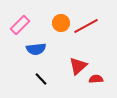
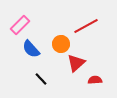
orange circle: moved 21 px down
blue semicircle: moved 5 px left; rotated 54 degrees clockwise
red triangle: moved 2 px left, 3 px up
red semicircle: moved 1 px left, 1 px down
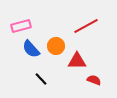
pink rectangle: moved 1 px right, 1 px down; rotated 30 degrees clockwise
orange circle: moved 5 px left, 2 px down
red triangle: moved 1 px right, 2 px up; rotated 42 degrees clockwise
red semicircle: moved 1 px left; rotated 24 degrees clockwise
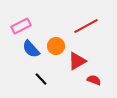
pink rectangle: rotated 12 degrees counterclockwise
red triangle: rotated 30 degrees counterclockwise
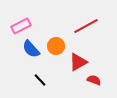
red triangle: moved 1 px right, 1 px down
black line: moved 1 px left, 1 px down
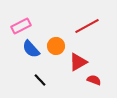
red line: moved 1 px right
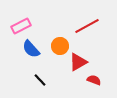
orange circle: moved 4 px right
